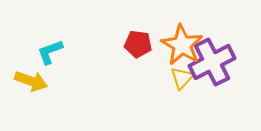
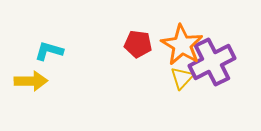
cyan L-shape: moved 1 px left, 1 px up; rotated 36 degrees clockwise
yellow arrow: rotated 20 degrees counterclockwise
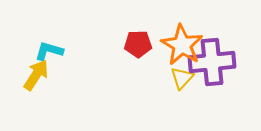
red pentagon: rotated 8 degrees counterclockwise
purple cross: rotated 21 degrees clockwise
yellow arrow: moved 5 px right, 6 px up; rotated 56 degrees counterclockwise
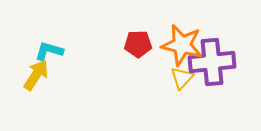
orange star: rotated 18 degrees counterclockwise
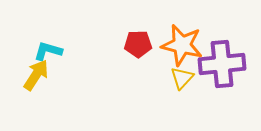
cyan L-shape: moved 1 px left
purple cross: moved 10 px right, 2 px down
